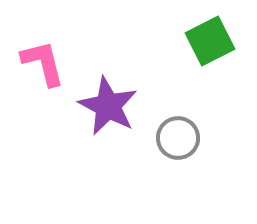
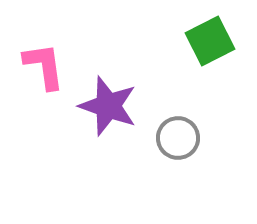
pink L-shape: moved 1 px right, 3 px down; rotated 6 degrees clockwise
purple star: rotated 8 degrees counterclockwise
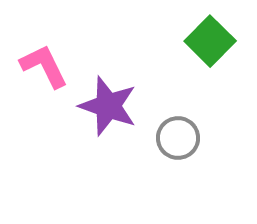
green square: rotated 18 degrees counterclockwise
pink L-shape: rotated 18 degrees counterclockwise
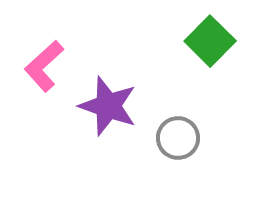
pink L-shape: rotated 106 degrees counterclockwise
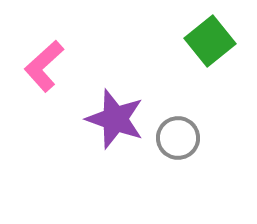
green square: rotated 6 degrees clockwise
purple star: moved 7 px right, 13 px down
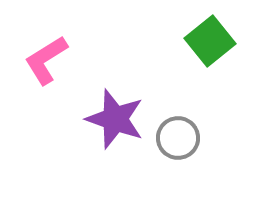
pink L-shape: moved 2 px right, 6 px up; rotated 10 degrees clockwise
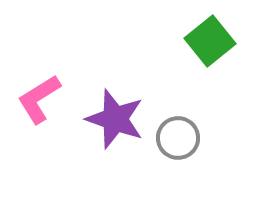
pink L-shape: moved 7 px left, 39 px down
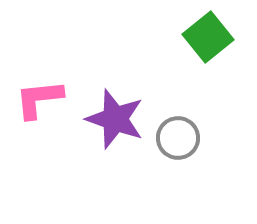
green square: moved 2 px left, 4 px up
pink L-shape: rotated 26 degrees clockwise
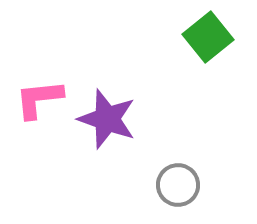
purple star: moved 8 px left
gray circle: moved 47 px down
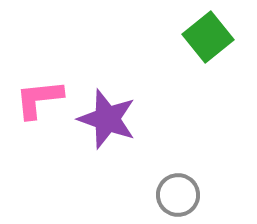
gray circle: moved 10 px down
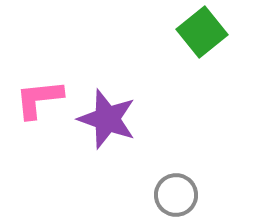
green square: moved 6 px left, 5 px up
gray circle: moved 2 px left
